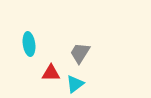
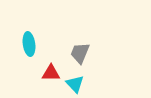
gray trapezoid: rotated 10 degrees counterclockwise
cyan triangle: rotated 36 degrees counterclockwise
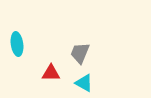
cyan ellipse: moved 12 px left
cyan triangle: moved 9 px right, 1 px up; rotated 18 degrees counterclockwise
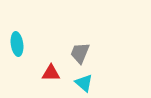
cyan triangle: rotated 12 degrees clockwise
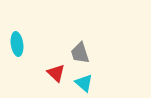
gray trapezoid: rotated 40 degrees counterclockwise
red triangle: moved 5 px right; rotated 42 degrees clockwise
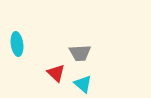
gray trapezoid: rotated 75 degrees counterclockwise
cyan triangle: moved 1 px left, 1 px down
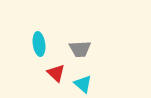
cyan ellipse: moved 22 px right
gray trapezoid: moved 4 px up
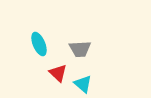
cyan ellipse: rotated 15 degrees counterclockwise
red triangle: moved 2 px right
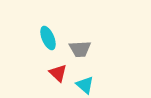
cyan ellipse: moved 9 px right, 6 px up
cyan triangle: moved 2 px right, 1 px down
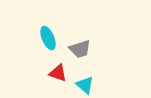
gray trapezoid: rotated 15 degrees counterclockwise
red triangle: rotated 24 degrees counterclockwise
